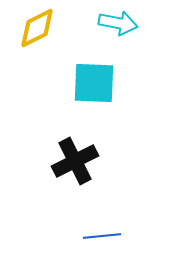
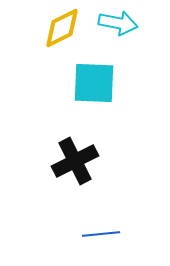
yellow diamond: moved 25 px right
blue line: moved 1 px left, 2 px up
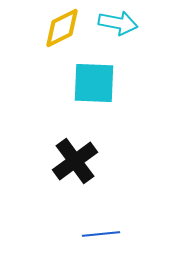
black cross: rotated 9 degrees counterclockwise
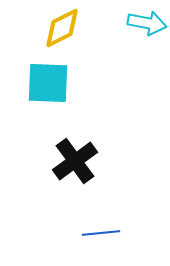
cyan arrow: moved 29 px right
cyan square: moved 46 px left
blue line: moved 1 px up
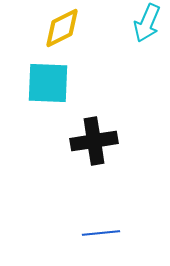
cyan arrow: rotated 102 degrees clockwise
black cross: moved 19 px right, 20 px up; rotated 27 degrees clockwise
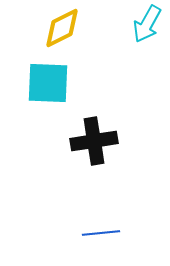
cyan arrow: moved 1 px down; rotated 6 degrees clockwise
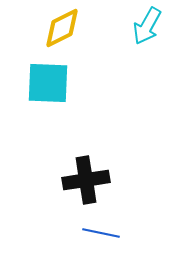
cyan arrow: moved 2 px down
black cross: moved 8 px left, 39 px down
blue line: rotated 18 degrees clockwise
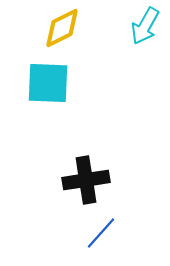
cyan arrow: moved 2 px left
blue line: rotated 60 degrees counterclockwise
